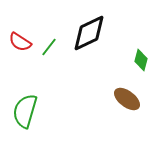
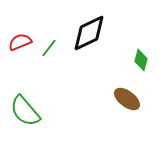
red semicircle: rotated 125 degrees clockwise
green line: moved 1 px down
green semicircle: rotated 56 degrees counterclockwise
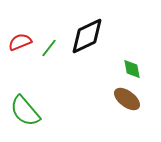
black diamond: moved 2 px left, 3 px down
green diamond: moved 9 px left, 9 px down; rotated 25 degrees counterclockwise
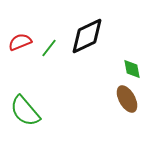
brown ellipse: rotated 24 degrees clockwise
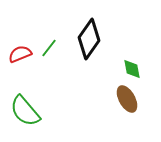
black diamond: moved 2 px right, 3 px down; rotated 30 degrees counterclockwise
red semicircle: moved 12 px down
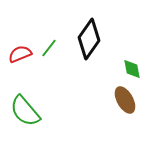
brown ellipse: moved 2 px left, 1 px down
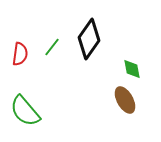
green line: moved 3 px right, 1 px up
red semicircle: rotated 120 degrees clockwise
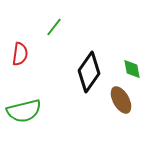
black diamond: moved 33 px down
green line: moved 2 px right, 20 px up
brown ellipse: moved 4 px left
green semicircle: moved 1 px left; rotated 64 degrees counterclockwise
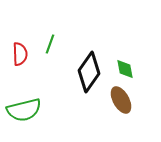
green line: moved 4 px left, 17 px down; rotated 18 degrees counterclockwise
red semicircle: rotated 10 degrees counterclockwise
green diamond: moved 7 px left
green semicircle: moved 1 px up
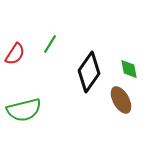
green line: rotated 12 degrees clockwise
red semicircle: moved 5 px left; rotated 35 degrees clockwise
green diamond: moved 4 px right
